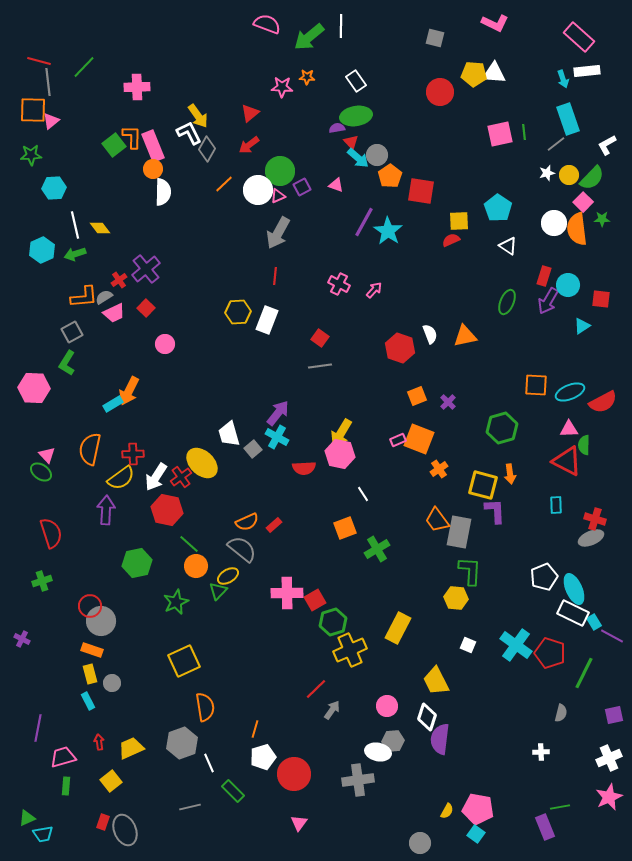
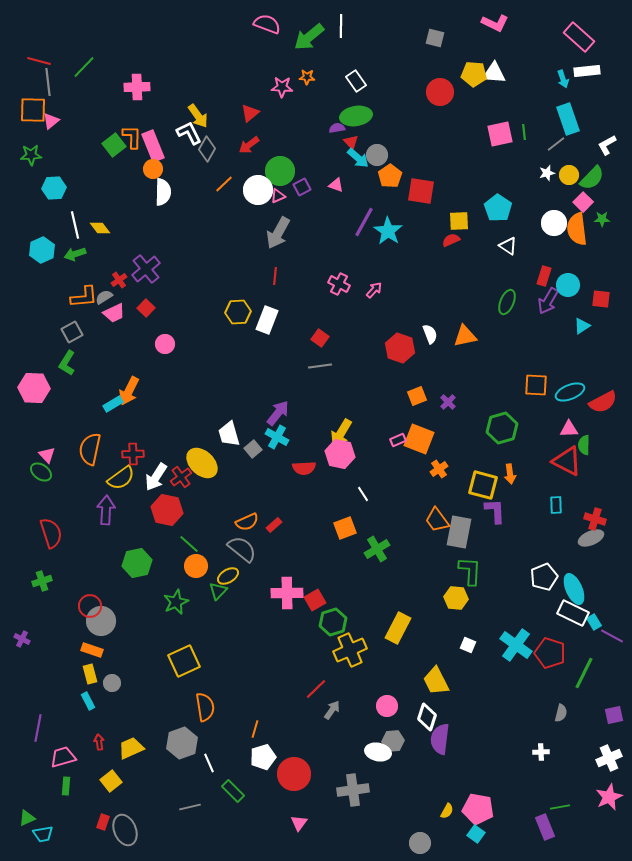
gray cross at (358, 780): moved 5 px left, 10 px down
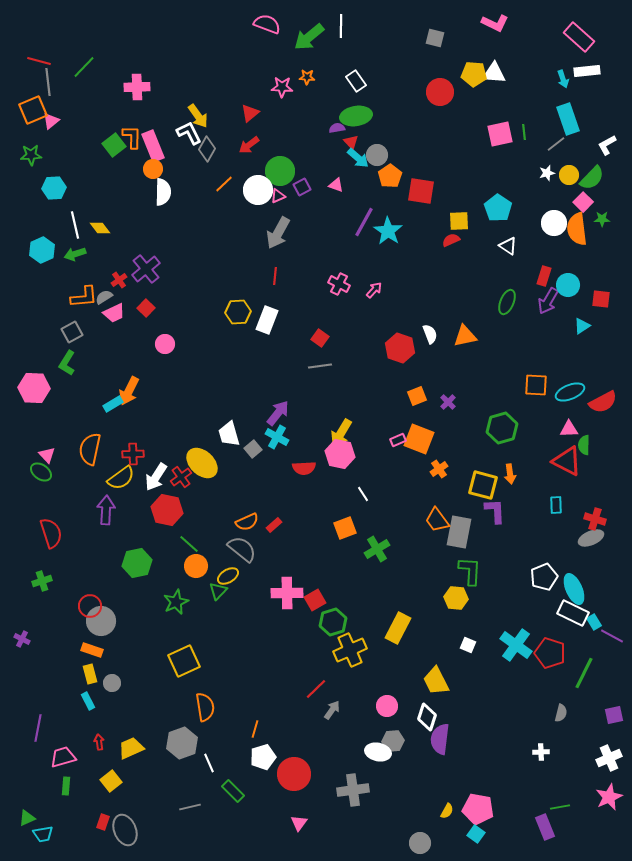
orange square at (33, 110): rotated 24 degrees counterclockwise
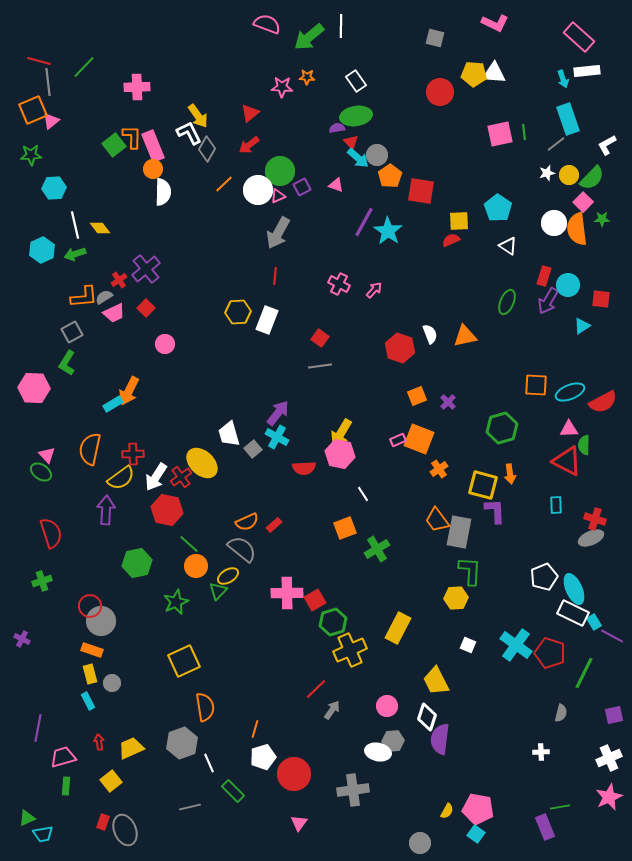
yellow hexagon at (456, 598): rotated 10 degrees counterclockwise
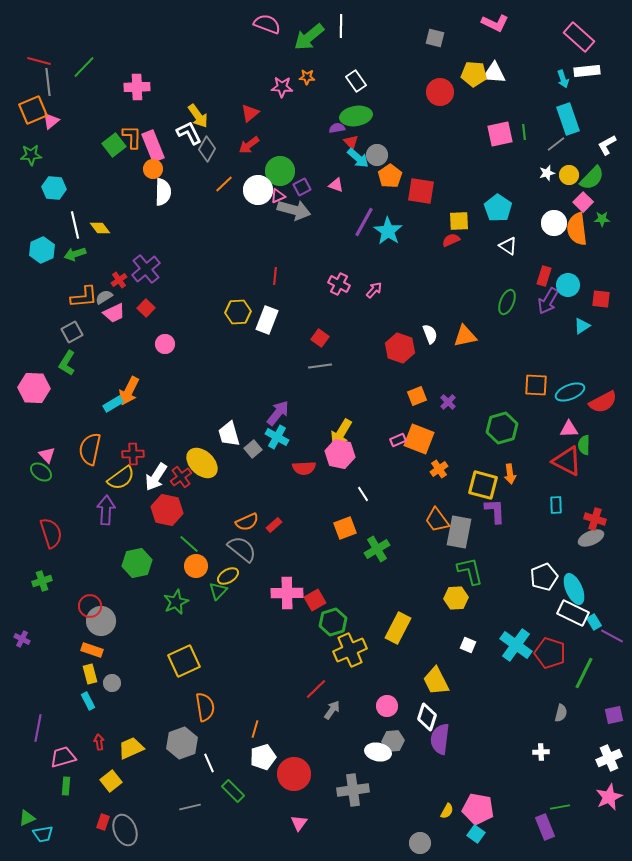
cyan hexagon at (54, 188): rotated 10 degrees clockwise
gray arrow at (278, 233): moved 16 px right, 23 px up; rotated 104 degrees counterclockwise
green L-shape at (470, 571): rotated 16 degrees counterclockwise
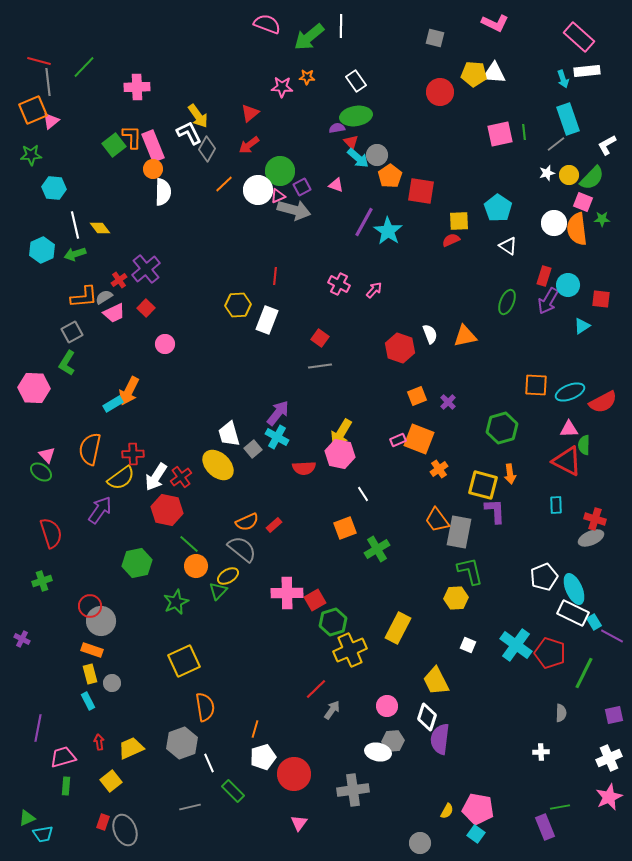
pink square at (583, 202): rotated 24 degrees counterclockwise
yellow hexagon at (238, 312): moved 7 px up
yellow ellipse at (202, 463): moved 16 px right, 2 px down
purple arrow at (106, 510): moved 6 px left; rotated 32 degrees clockwise
gray semicircle at (561, 713): rotated 12 degrees counterclockwise
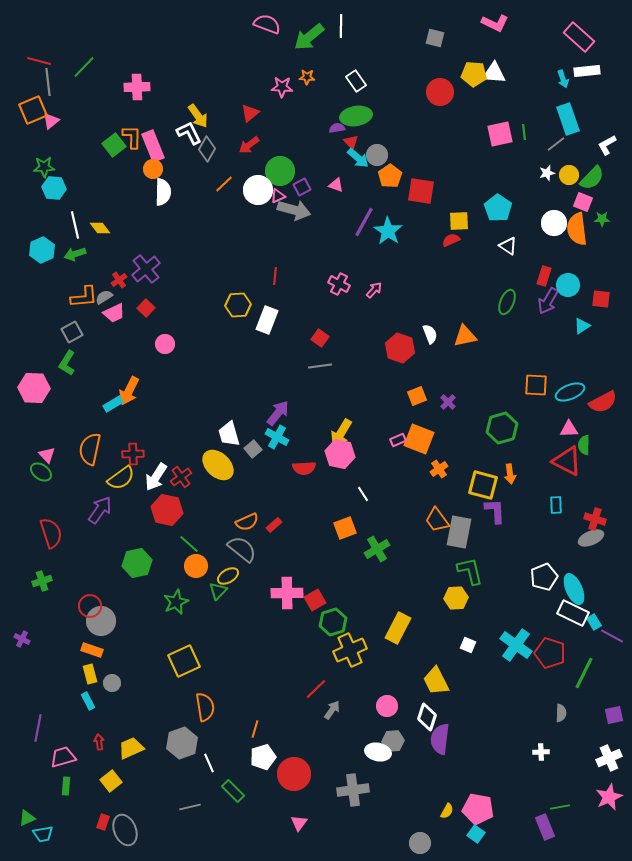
green star at (31, 155): moved 13 px right, 12 px down
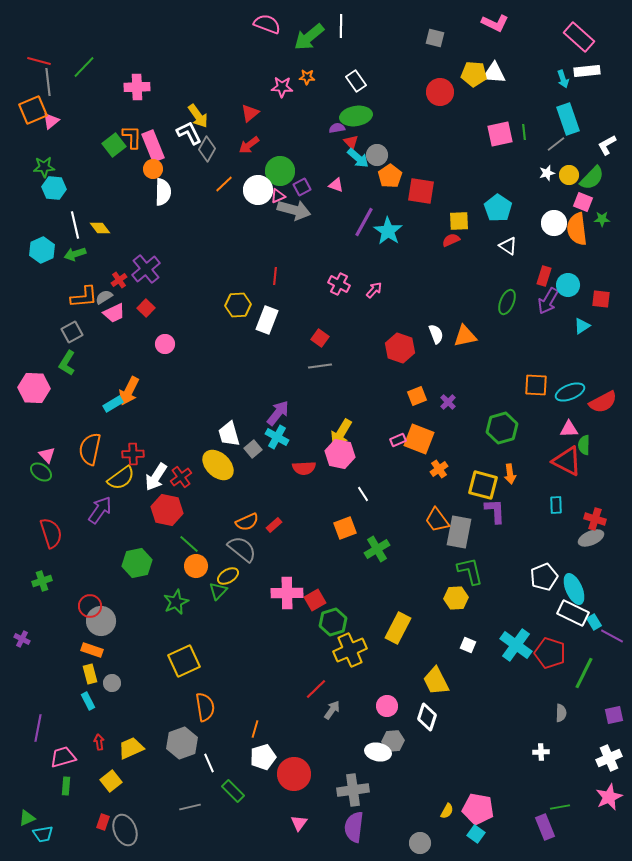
white semicircle at (430, 334): moved 6 px right
purple semicircle at (440, 739): moved 86 px left, 88 px down
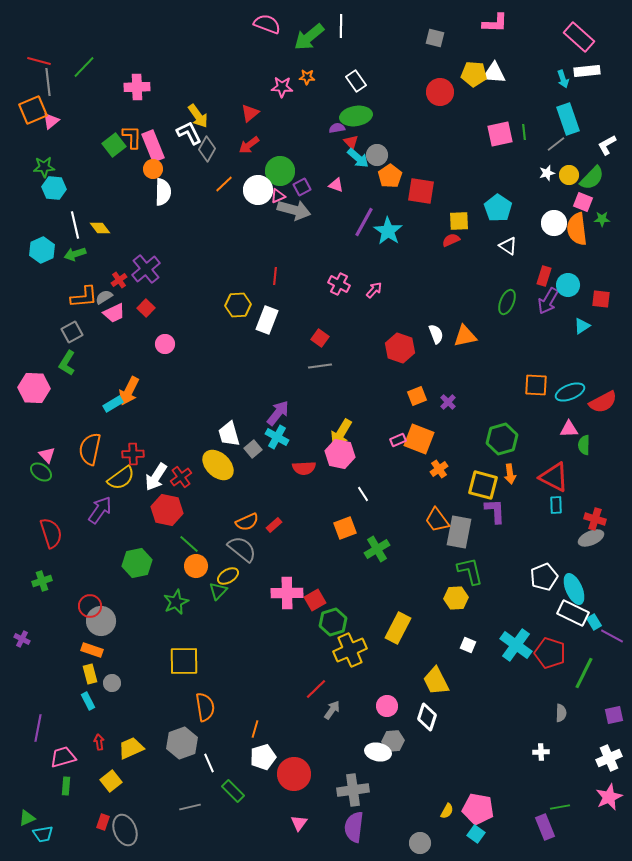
pink L-shape at (495, 23): rotated 24 degrees counterclockwise
green hexagon at (502, 428): moved 11 px down
red triangle at (567, 461): moved 13 px left, 16 px down
yellow square at (184, 661): rotated 24 degrees clockwise
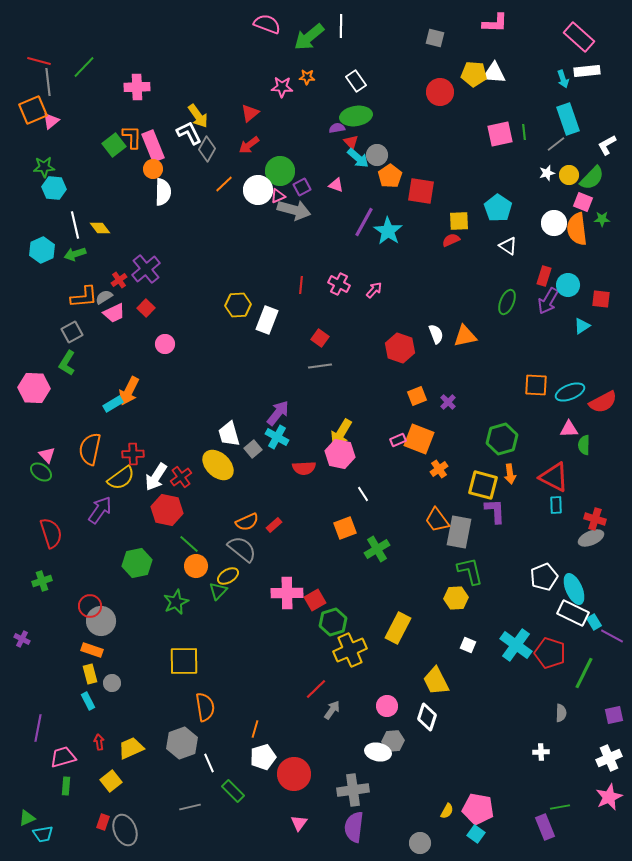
red line at (275, 276): moved 26 px right, 9 px down
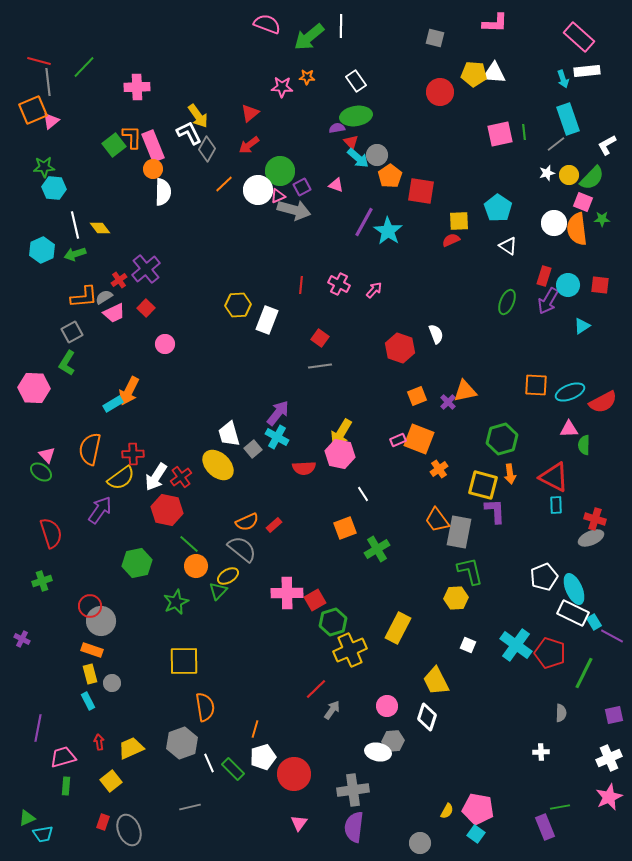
red square at (601, 299): moved 1 px left, 14 px up
orange triangle at (465, 336): moved 55 px down
green rectangle at (233, 791): moved 22 px up
gray ellipse at (125, 830): moved 4 px right
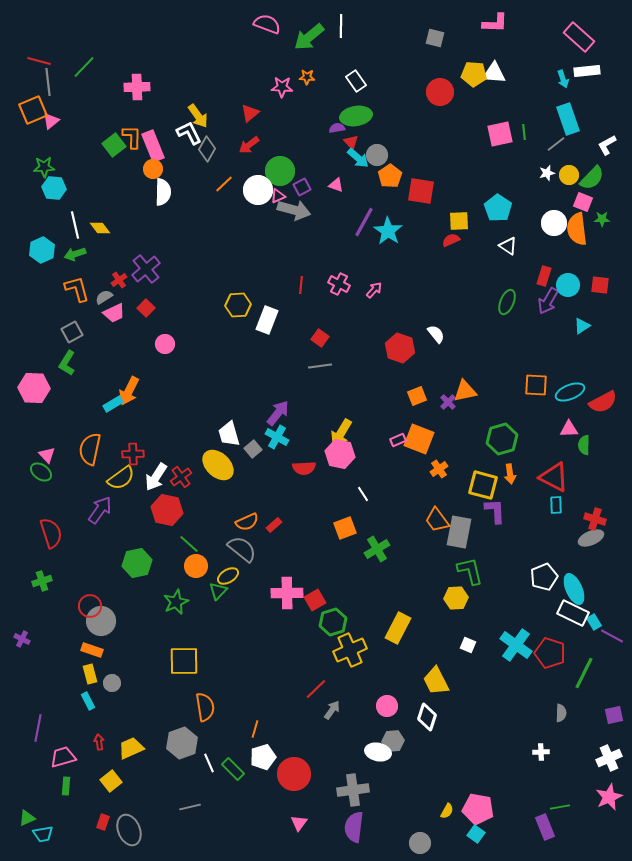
orange L-shape at (84, 297): moved 7 px left, 8 px up; rotated 100 degrees counterclockwise
white semicircle at (436, 334): rotated 18 degrees counterclockwise
